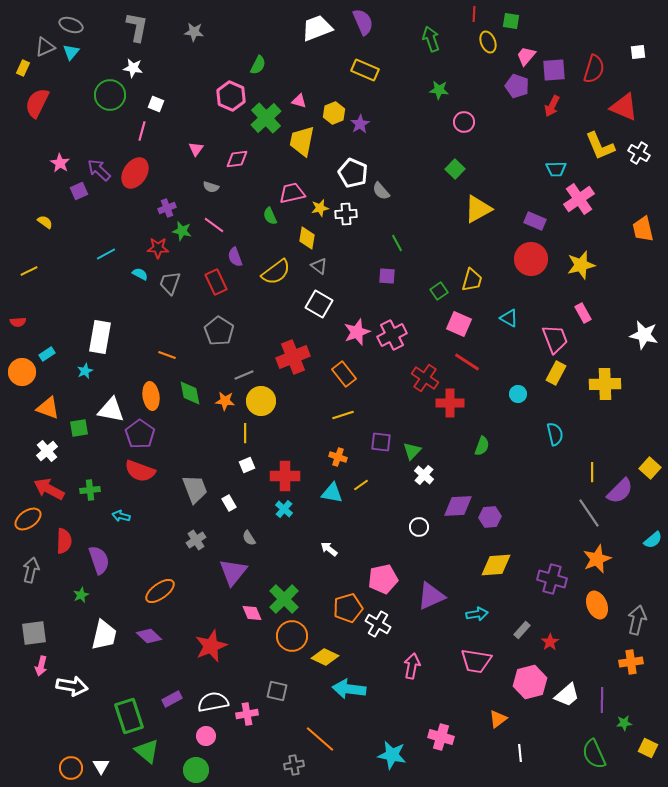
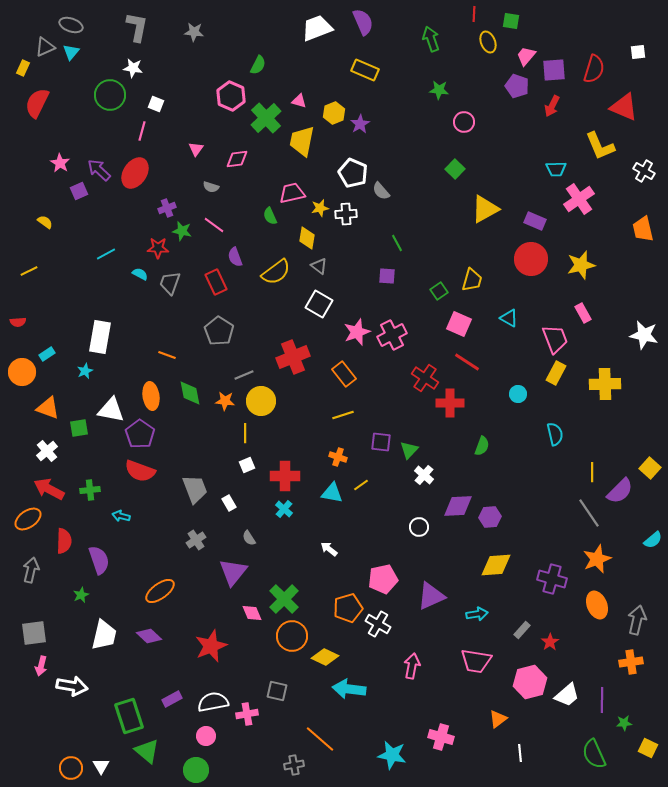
white cross at (639, 153): moved 5 px right, 18 px down
yellow triangle at (478, 209): moved 7 px right
green triangle at (412, 451): moved 3 px left, 1 px up
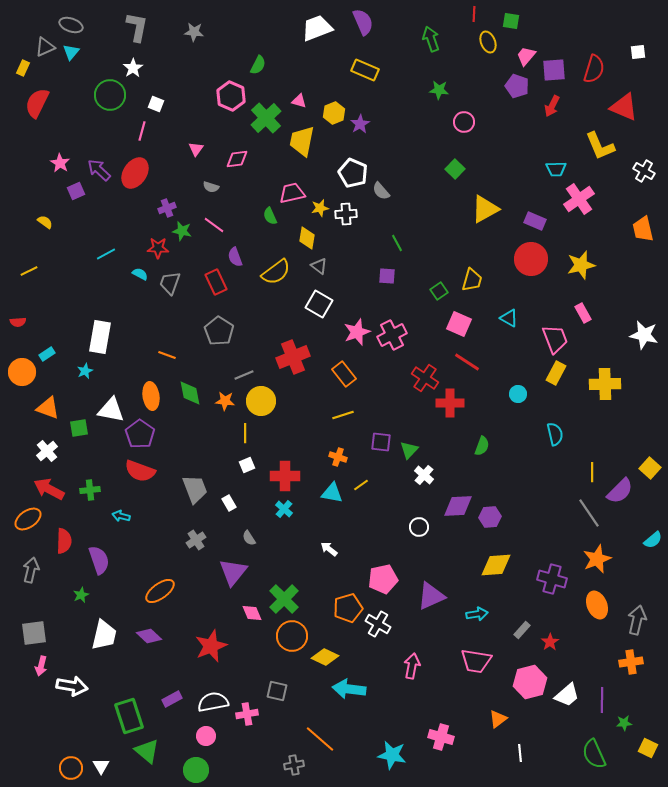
white star at (133, 68): rotated 30 degrees clockwise
purple square at (79, 191): moved 3 px left
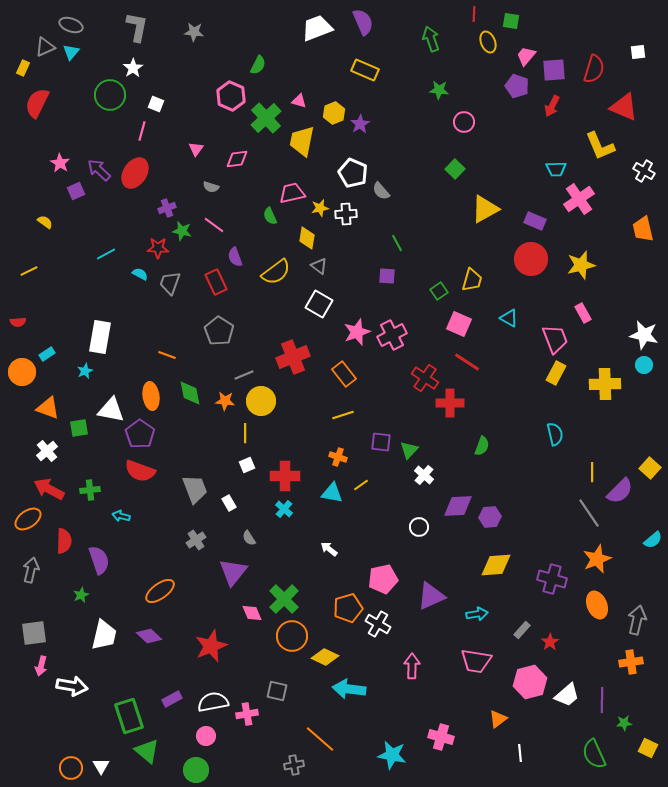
cyan circle at (518, 394): moved 126 px right, 29 px up
pink arrow at (412, 666): rotated 10 degrees counterclockwise
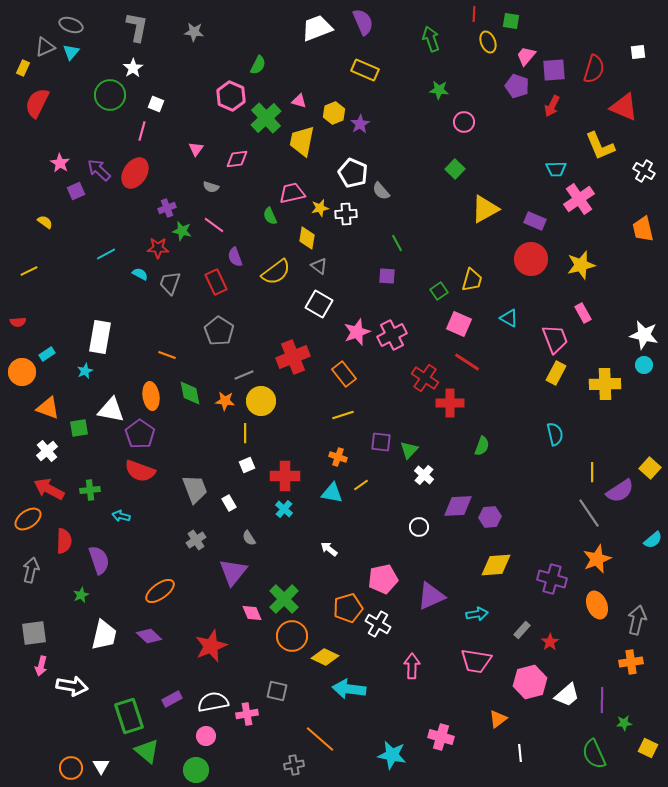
purple semicircle at (620, 491): rotated 12 degrees clockwise
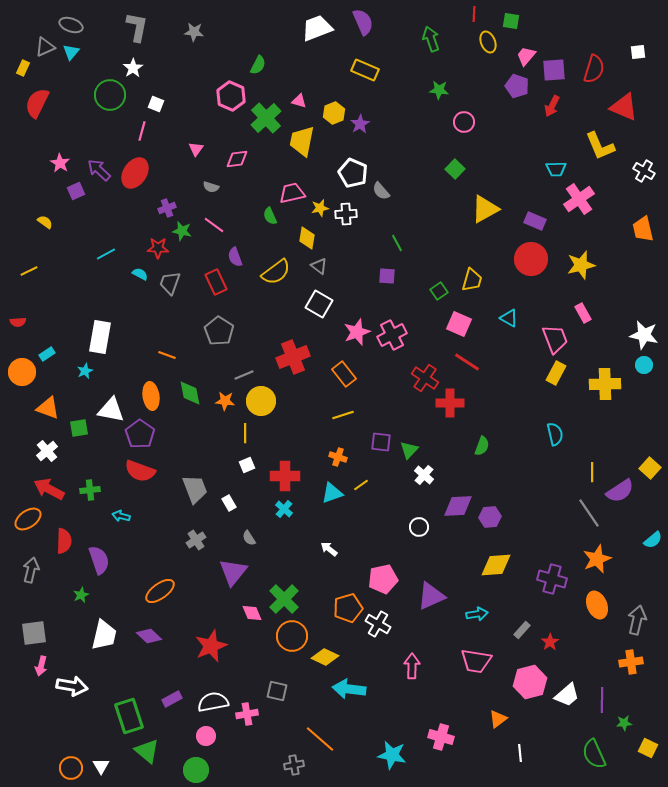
cyan triangle at (332, 493): rotated 30 degrees counterclockwise
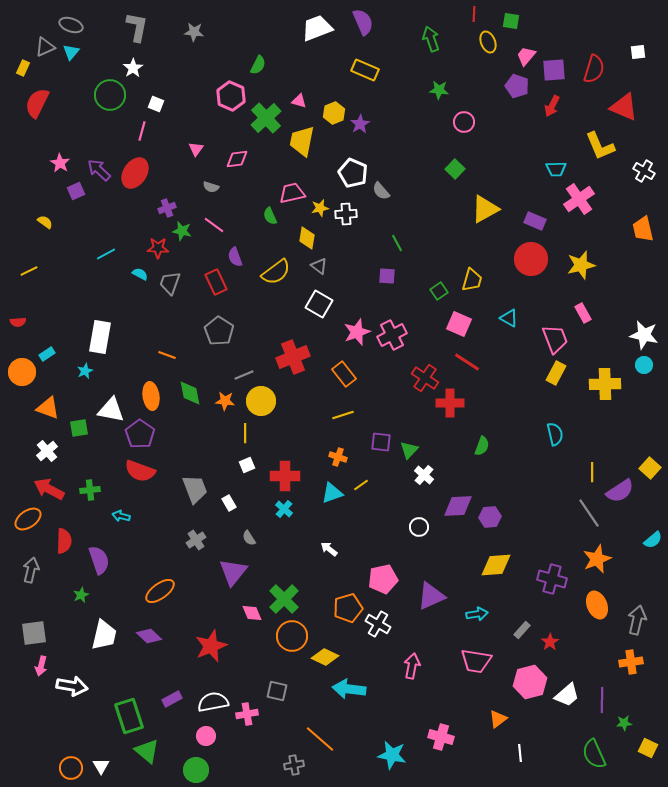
pink arrow at (412, 666): rotated 10 degrees clockwise
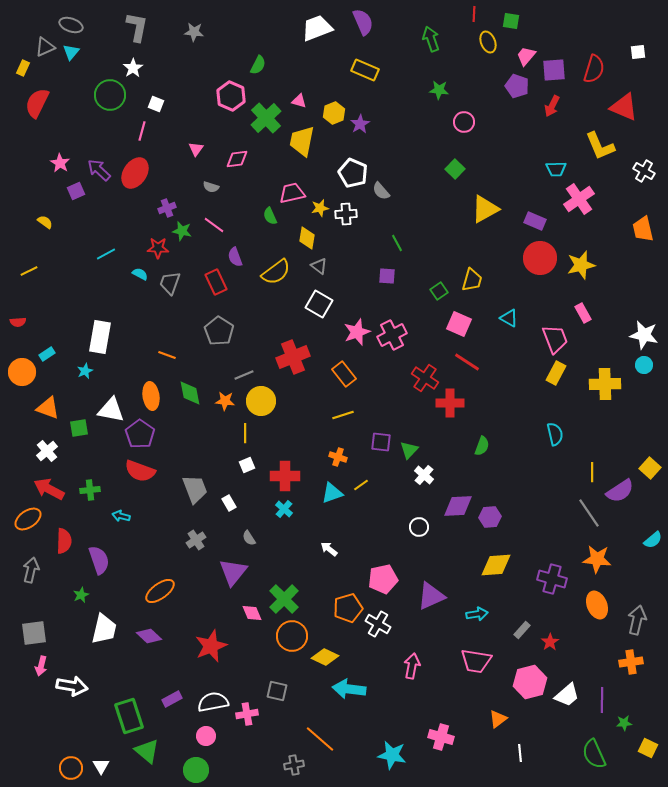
red circle at (531, 259): moved 9 px right, 1 px up
orange star at (597, 559): rotated 28 degrees clockwise
white trapezoid at (104, 635): moved 6 px up
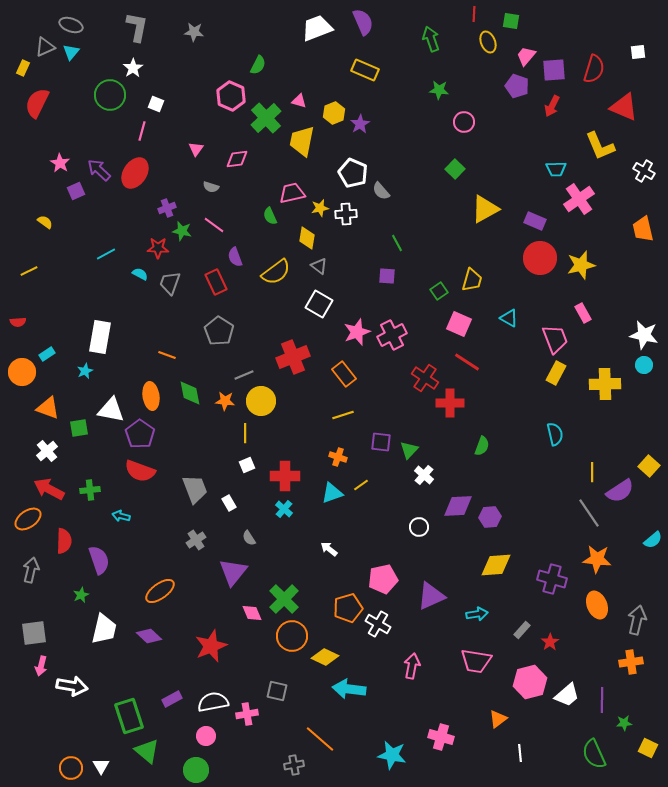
yellow square at (650, 468): moved 1 px left, 2 px up
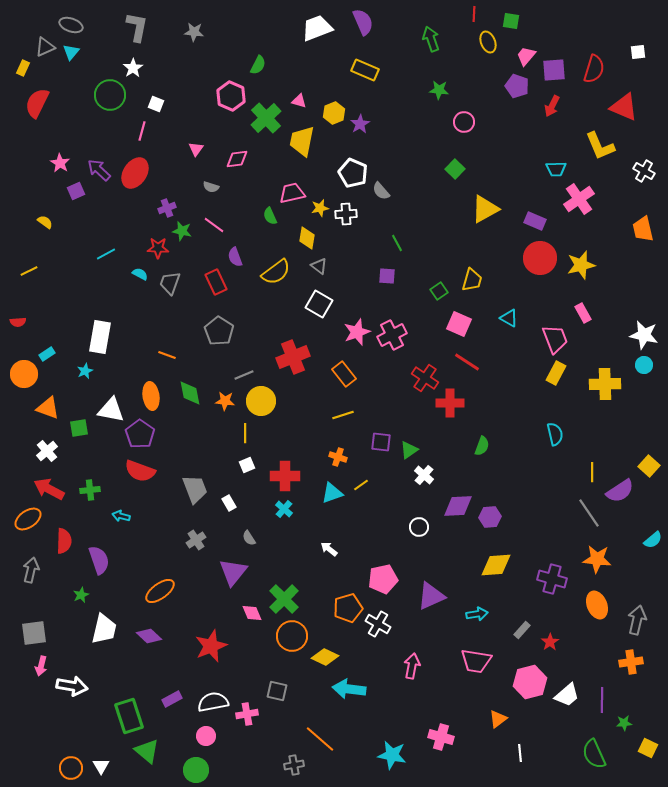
orange circle at (22, 372): moved 2 px right, 2 px down
green triangle at (409, 450): rotated 12 degrees clockwise
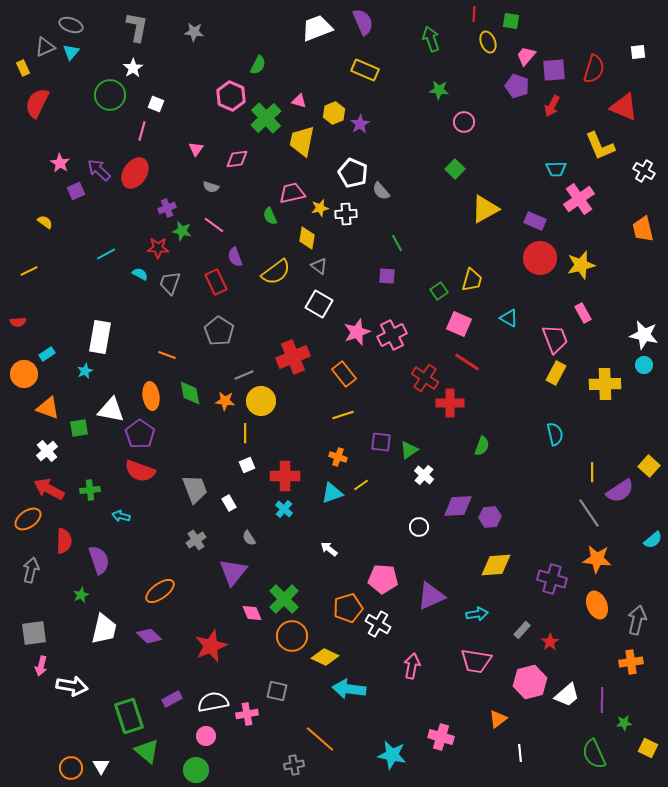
yellow rectangle at (23, 68): rotated 49 degrees counterclockwise
pink pentagon at (383, 579): rotated 16 degrees clockwise
